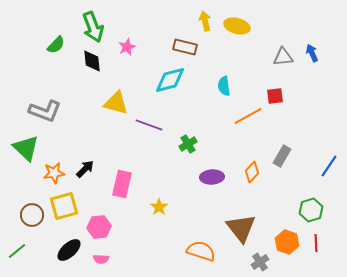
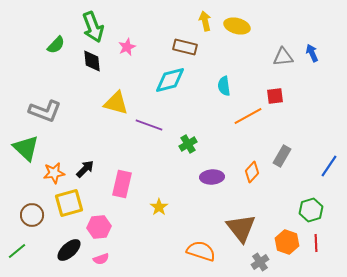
yellow square: moved 5 px right, 3 px up
pink semicircle: rotated 21 degrees counterclockwise
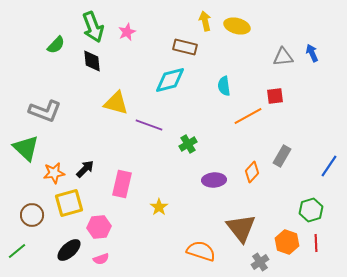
pink star: moved 15 px up
purple ellipse: moved 2 px right, 3 px down
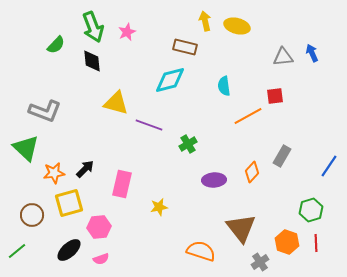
yellow star: rotated 24 degrees clockwise
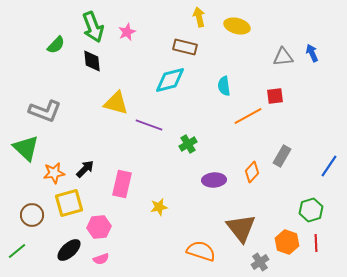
yellow arrow: moved 6 px left, 4 px up
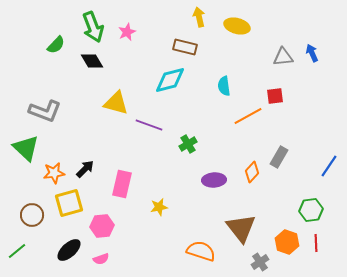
black diamond: rotated 25 degrees counterclockwise
gray rectangle: moved 3 px left, 1 px down
green hexagon: rotated 10 degrees clockwise
pink hexagon: moved 3 px right, 1 px up
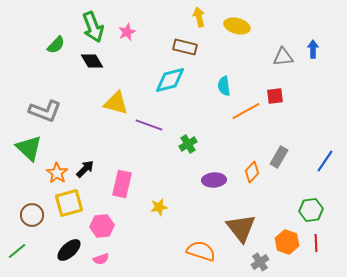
blue arrow: moved 1 px right, 4 px up; rotated 24 degrees clockwise
orange line: moved 2 px left, 5 px up
green triangle: moved 3 px right
blue line: moved 4 px left, 5 px up
orange star: moved 3 px right; rotated 30 degrees counterclockwise
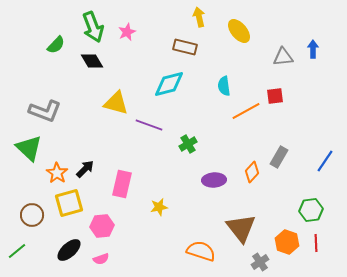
yellow ellipse: moved 2 px right, 5 px down; rotated 35 degrees clockwise
cyan diamond: moved 1 px left, 4 px down
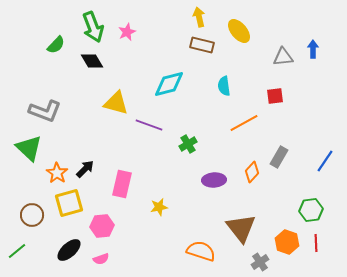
brown rectangle: moved 17 px right, 2 px up
orange line: moved 2 px left, 12 px down
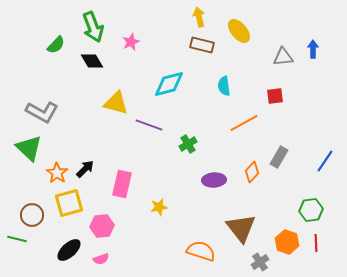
pink star: moved 4 px right, 10 px down
gray L-shape: moved 3 px left, 1 px down; rotated 8 degrees clockwise
green line: moved 12 px up; rotated 54 degrees clockwise
